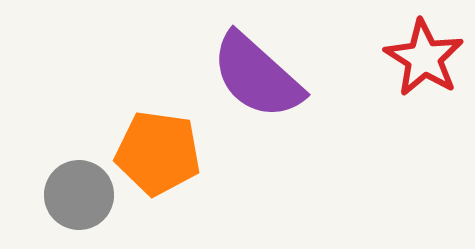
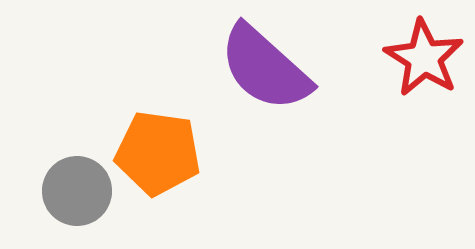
purple semicircle: moved 8 px right, 8 px up
gray circle: moved 2 px left, 4 px up
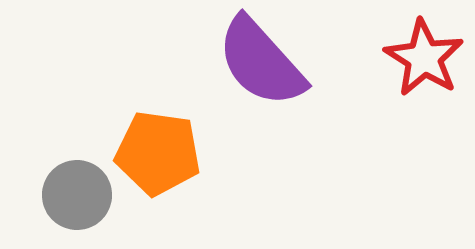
purple semicircle: moved 4 px left, 6 px up; rotated 6 degrees clockwise
gray circle: moved 4 px down
